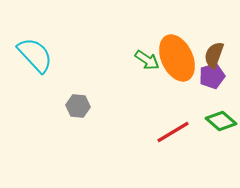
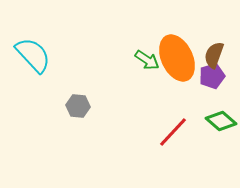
cyan semicircle: moved 2 px left
red line: rotated 16 degrees counterclockwise
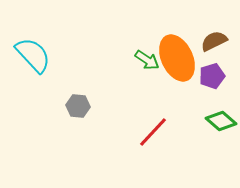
brown semicircle: moved 14 px up; rotated 44 degrees clockwise
red line: moved 20 px left
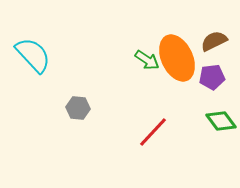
purple pentagon: moved 1 px down; rotated 10 degrees clockwise
gray hexagon: moved 2 px down
green diamond: rotated 12 degrees clockwise
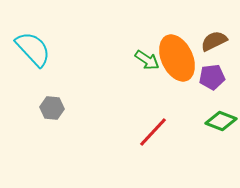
cyan semicircle: moved 6 px up
gray hexagon: moved 26 px left
green diamond: rotated 32 degrees counterclockwise
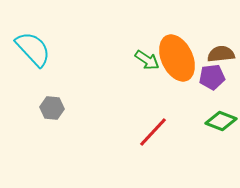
brown semicircle: moved 7 px right, 13 px down; rotated 20 degrees clockwise
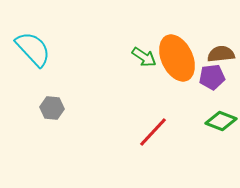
green arrow: moved 3 px left, 3 px up
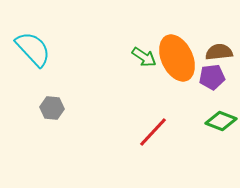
brown semicircle: moved 2 px left, 2 px up
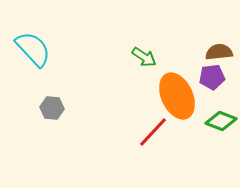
orange ellipse: moved 38 px down
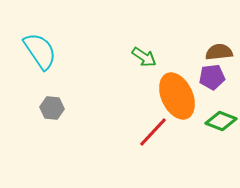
cyan semicircle: moved 7 px right, 2 px down; rotated 9 degrees clockwise
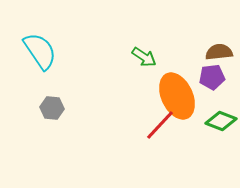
red line: moved 7 px right, 7 px up
